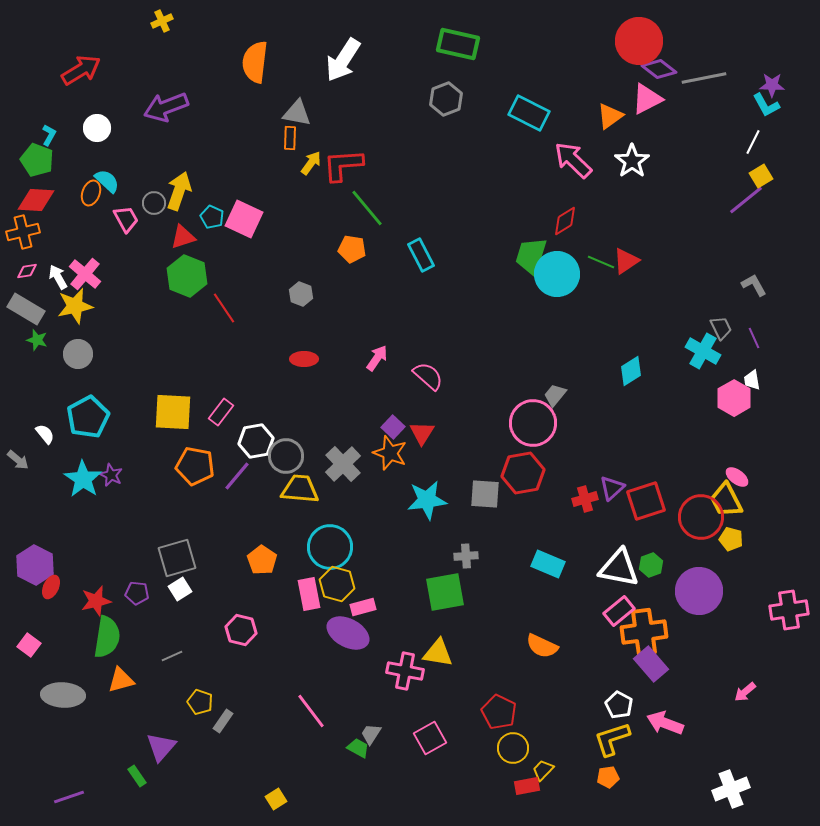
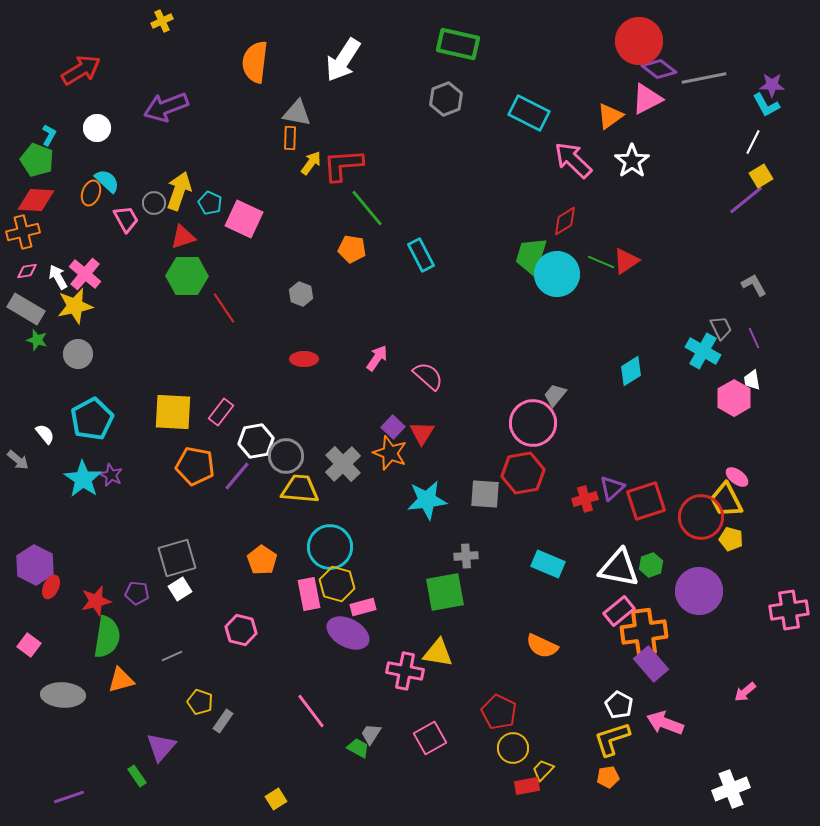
cyan pentagon at (212, 217): moved 2 px left, 14 px up
green hexagon at (187, 276): rotated 21 degrees counterclockwise
cyan pentagon at (88, 417): moved 4 px right, 2 px down
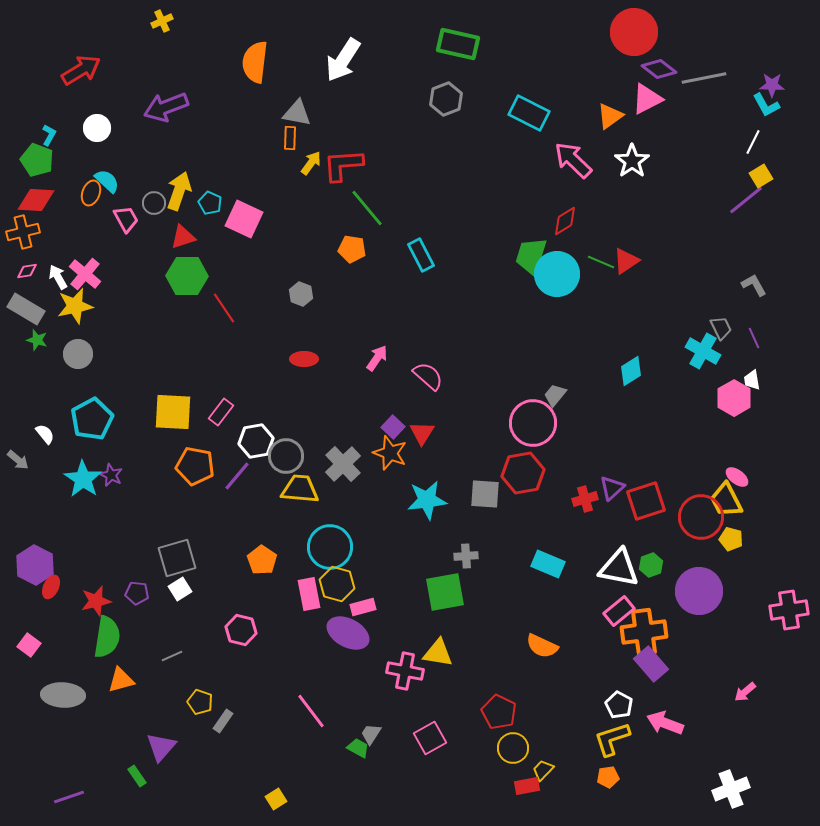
red circle at (639, 41): moved 5 px left, 9 px up
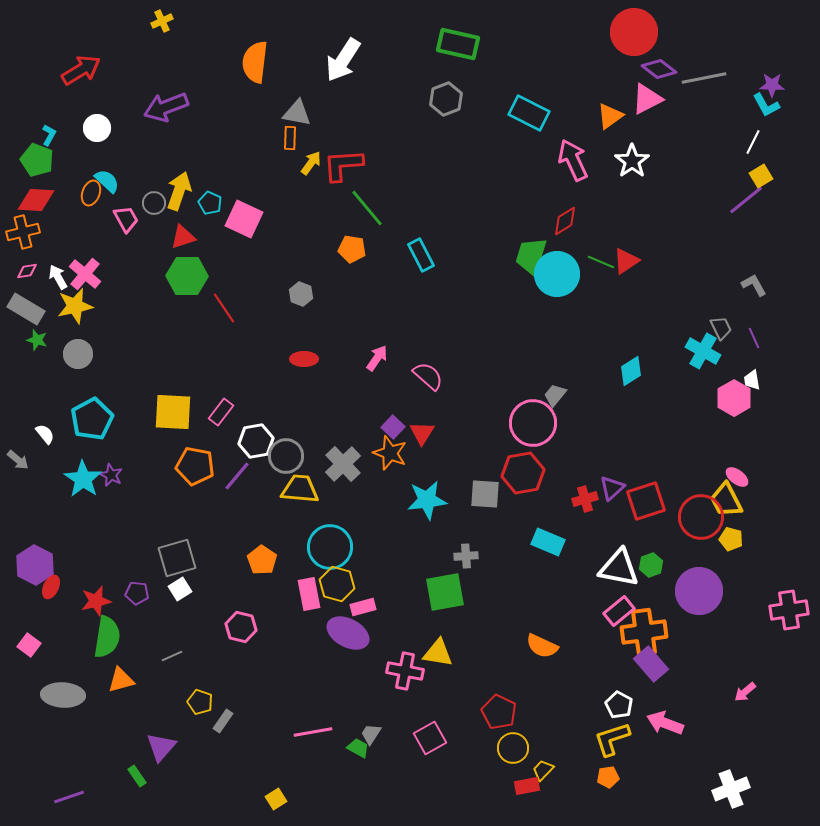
pink arrow at (573, 160): rotated 21 degrees clockwise
cyan rectangle at (548, 564): moved 22 px up
pink hexagon at (241, 630): moved 3 px up
pink line at (311, 711): moved 2 px right, 21 px down; rotated 63 degrees counterclockwise
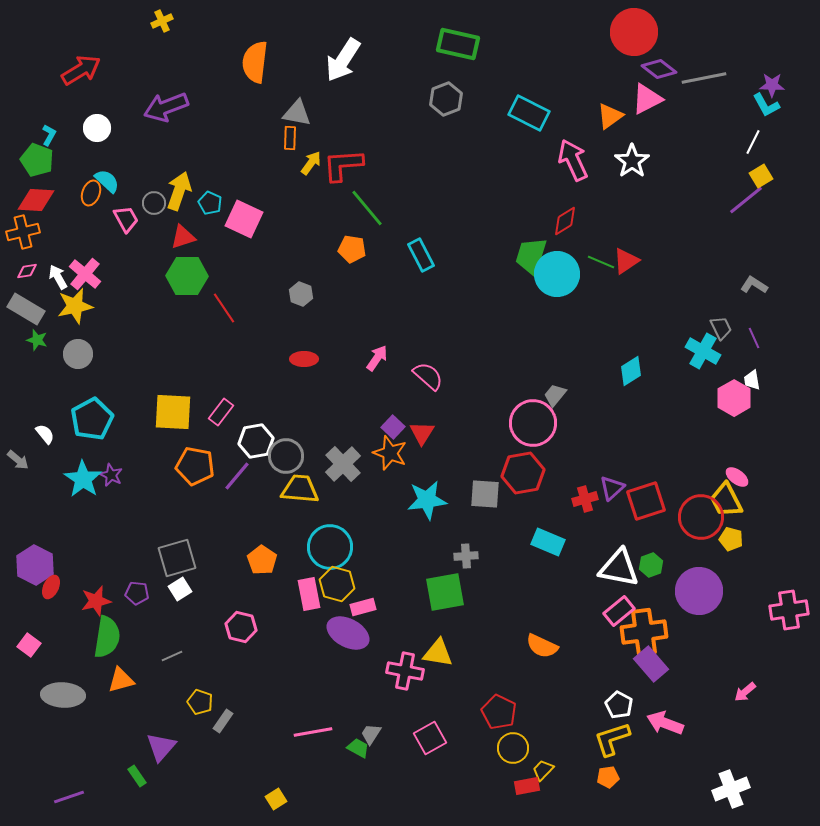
gray L-shape at (754, 285): rotated 28 degrees counterclockwise
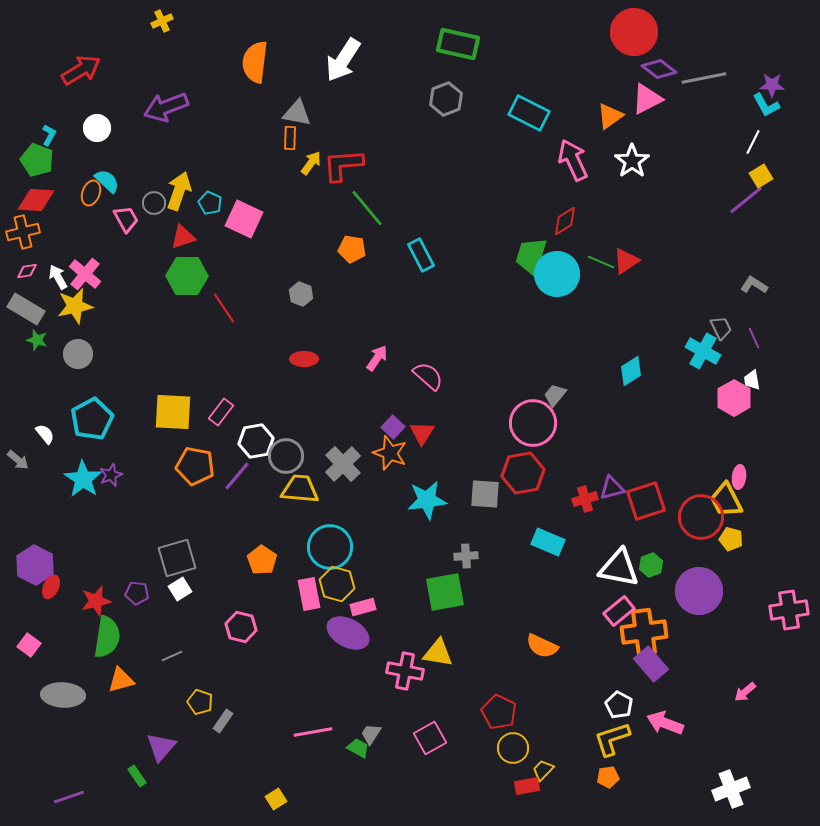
purple star at (111, 475): rotated 25 degrees clockwise
pink ellipse at (737, 477): moved 2 px right; rotated 60 degrees clockwise
purple triangle at (612, 488): rotated 28 degrees clockwise
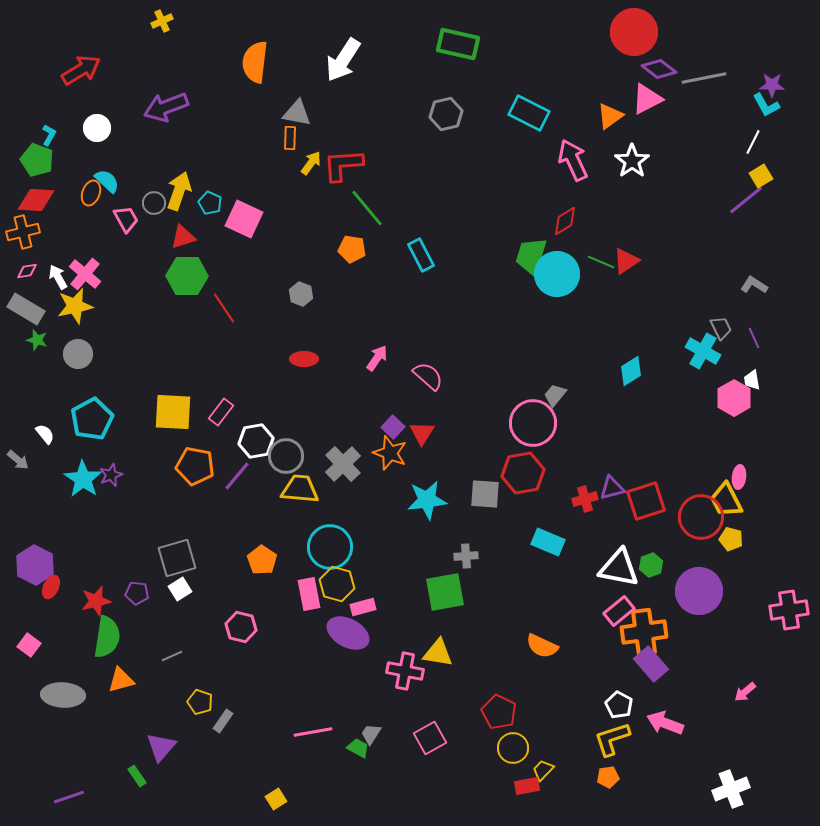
gray hexagon at (446, 99): moved 15 px down; rotated 8 degrees clockwise
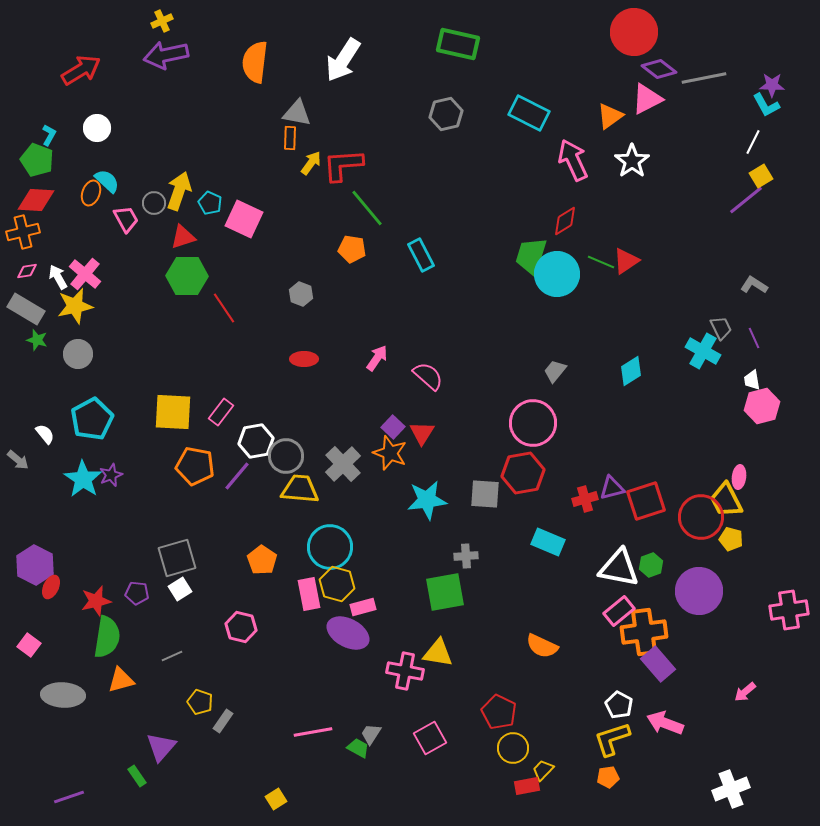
purple arrow at (166, 107): moved 52 px up; rotated 9 degrees clockwise
gray trapezoid at (555, 395): moved 24 px up
pink hexagon at (734, 398): moved 28 px right, 8 px down; rotated 16 degrees clockwise
purple rectangle at (651, 664): moved 7 px right
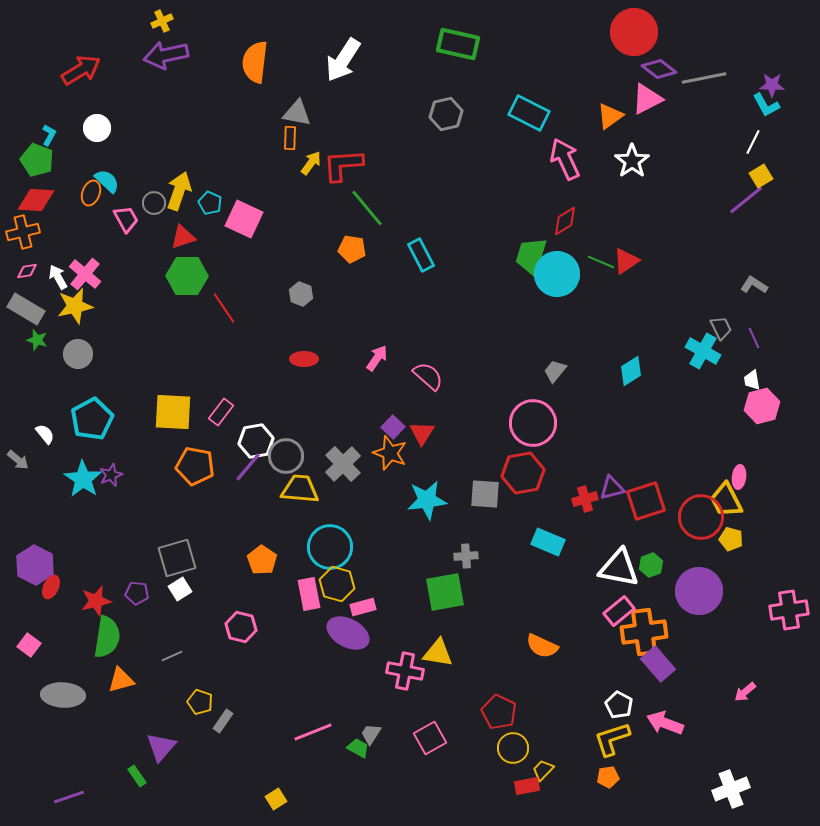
pink arrow at (573, 160): moved 8 px left, 1 px up
purple line at (237, 476): moved 11 px right, 9 px up
pink line at (313, 732): rotated 12 degrees counterclockwise
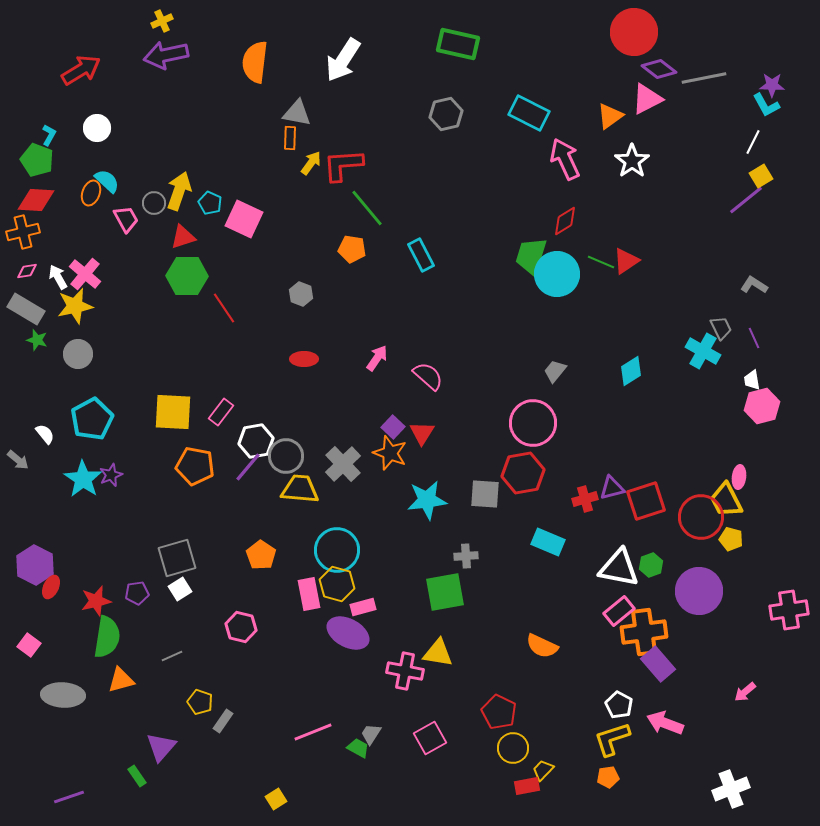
cyan circle at (330, 547): moved 7 px right, 3 px down
orange pentagon at (262, 560): moved 1 px left, 5 px up
purple pentagon at (137, 593): rotated 15 degrees counterclockwise
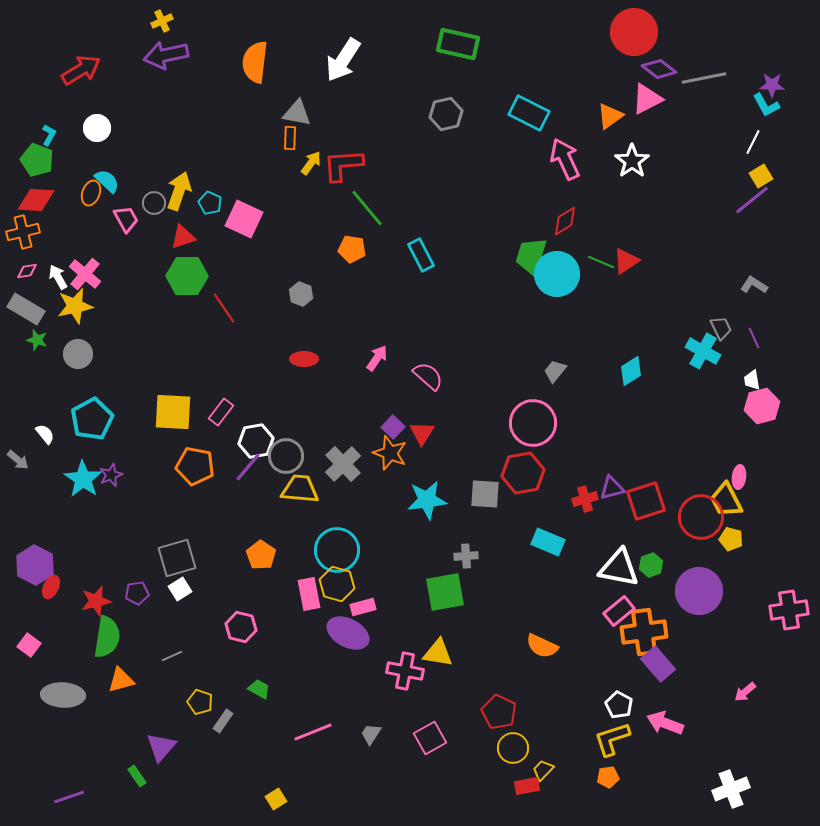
purple line at (746, 200): moved 6 px right
green trapezoid at (358, 748): moved 99 px left, 59 px up
